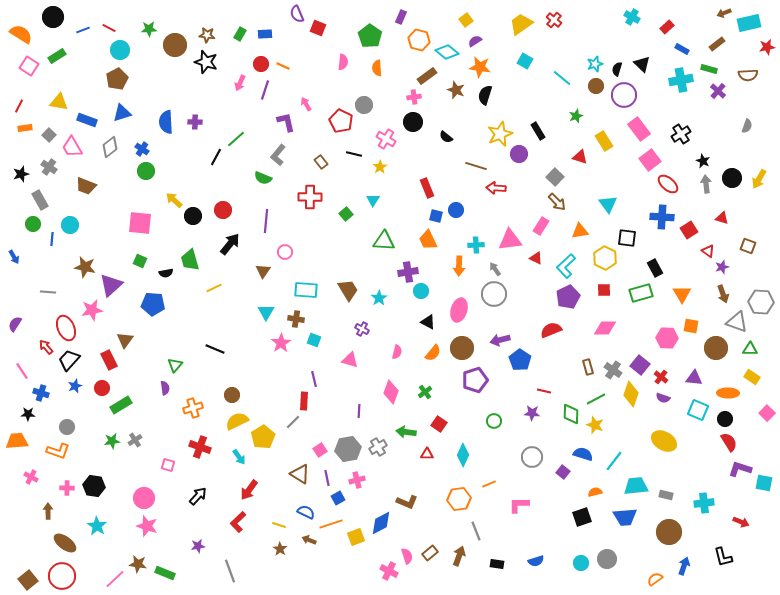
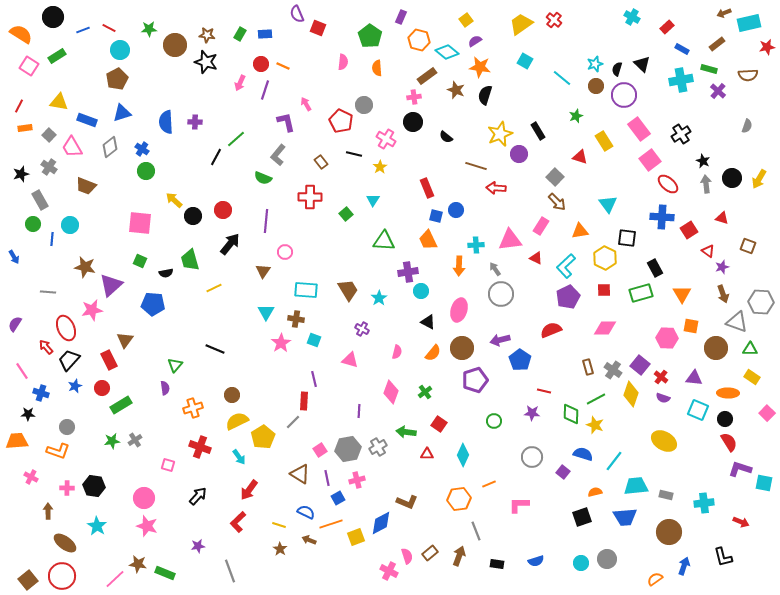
gray circle at (494, 294): moved 7 px right
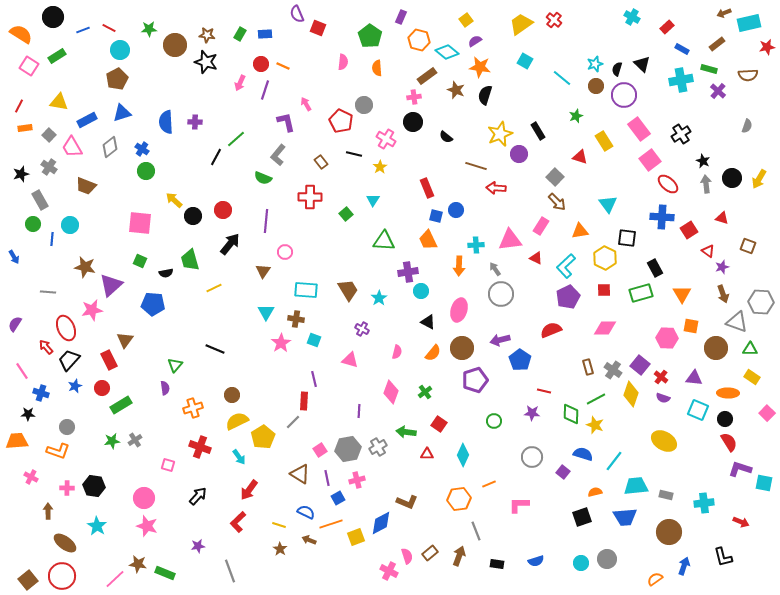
blue rectangle at (87, 120): rotated 48 degrees counterclockwise
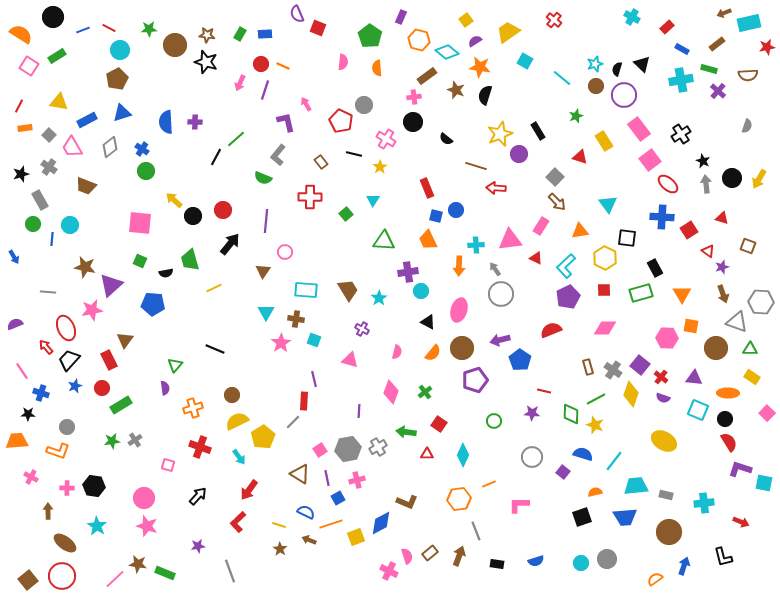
yellow trapezoid at (521, 24): moved 13 px left, 8 px down
black semicircle at (446, 137): moved 2 px down
purple semicircle at (15, 324): rotated 35 degrees clockwise
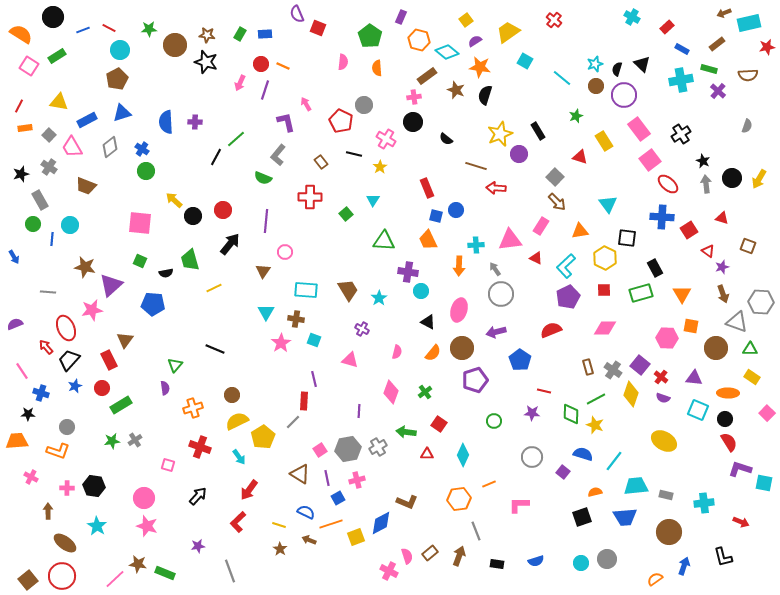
purple cross at (408, 272): rotated 18 degrees clockwise
purple arrow at (500, 340): moved 4 px left, 8 px up
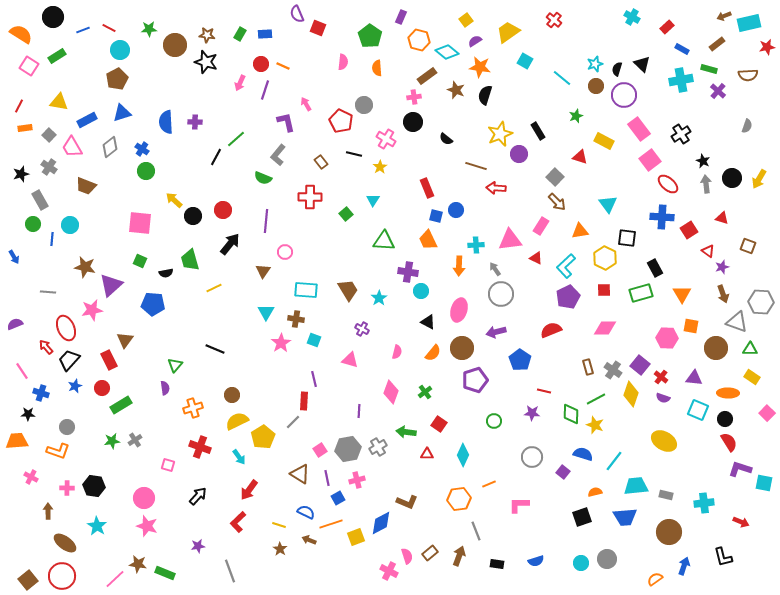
brown arrow at (724, 13): moved 3 px down
yellow rectangle at (604, 141): rotated 30 degrees counterclockwise
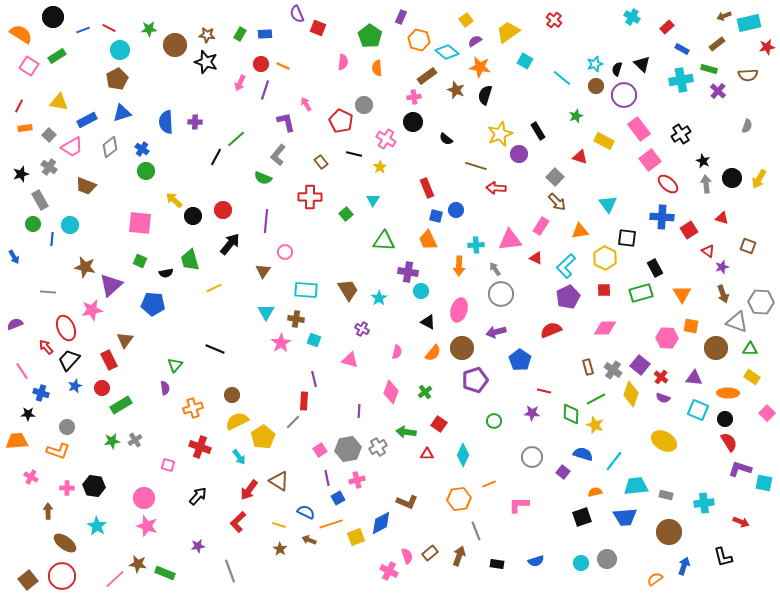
pink trapezoid at (72, 147): rotated 90 degrees counterclockwise
brown triangle at (300, 474): moved 21 px left, 7 px down
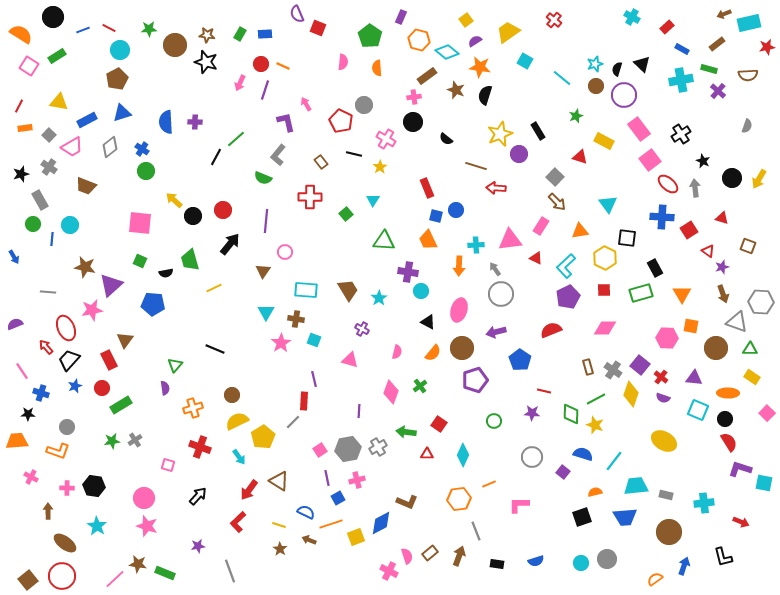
brown arrow at (724, 16): moved 2 px up
gray arrow at (706, 184): moved 11 px left, 4 px down
green cross at (425, 392): moved 5 px left, 6 px up
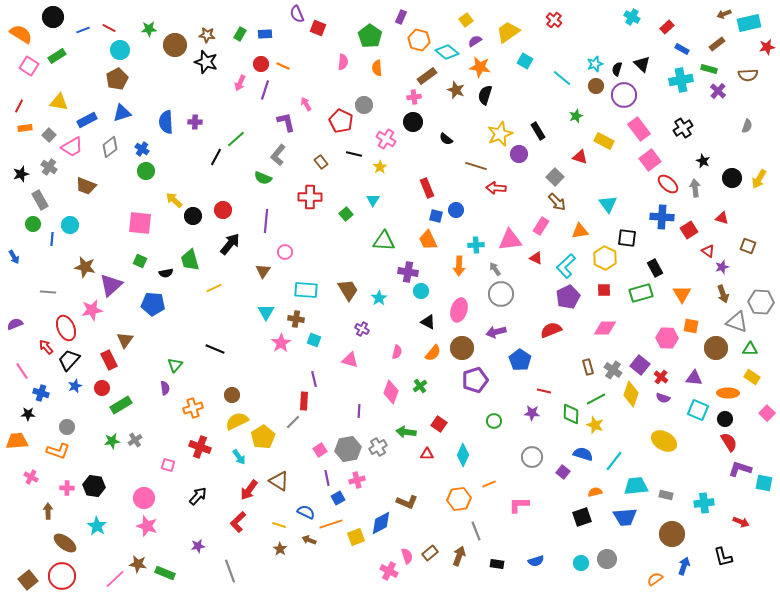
black cross at (681, 134): moved 2 px right, 6 px up
brown circle at (669, 532): moved 3 px right, 2 px down
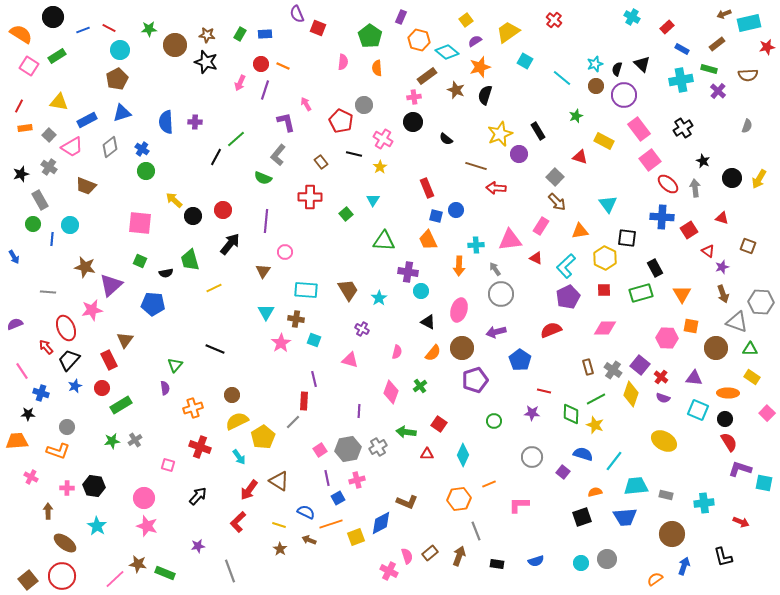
orange star at (480, 67): rotated 25 degrees counterclockwise
pink cross at (386, 139): moved 3 px left
